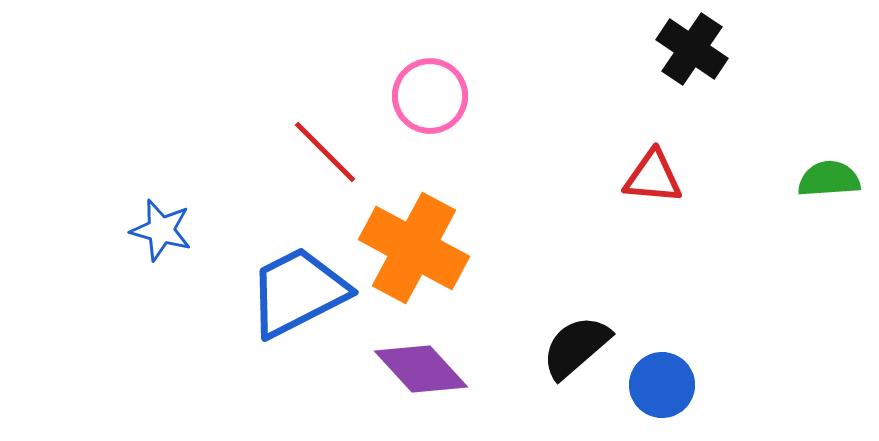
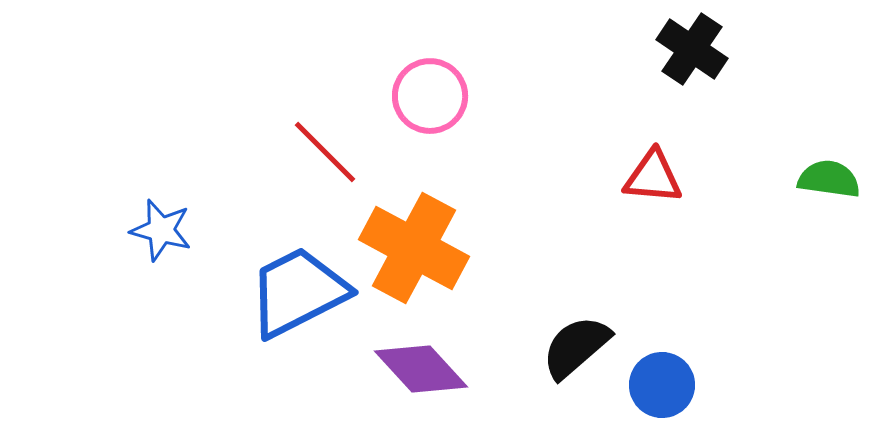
green semicircle: rotated 12 degrees clockwise
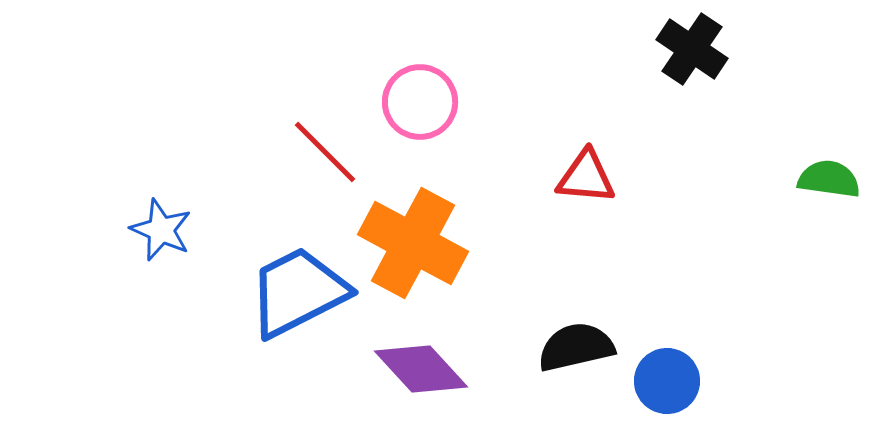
pink circle: moved 10 px left, 6 px down
red triangle: moved 67 px left
blue star: rotated 8 degrees clockwise
orange cross: moved 1 px left, 5 px up
black semicircle: rotated 28 degrees clockwise
blue circle: moved 5 px right, 4 px up
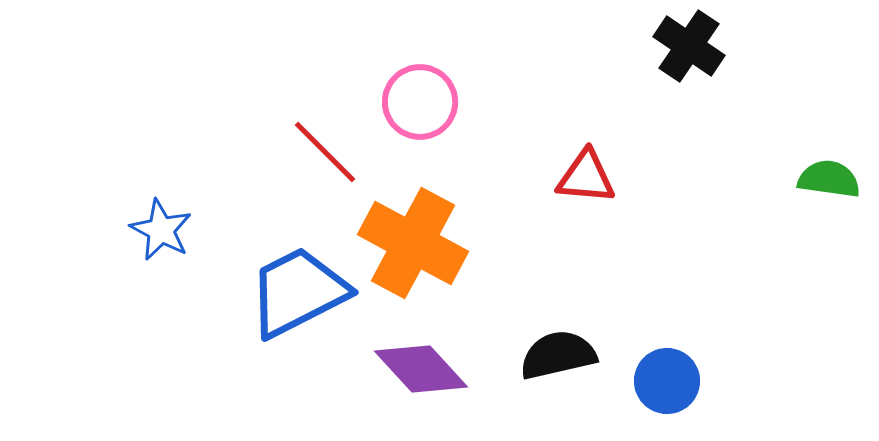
black cross: moved 3 px left, 3 px up
blue star: rotated 4 degrees clockwise
black semicircle: moved 18 px left, 8 px down
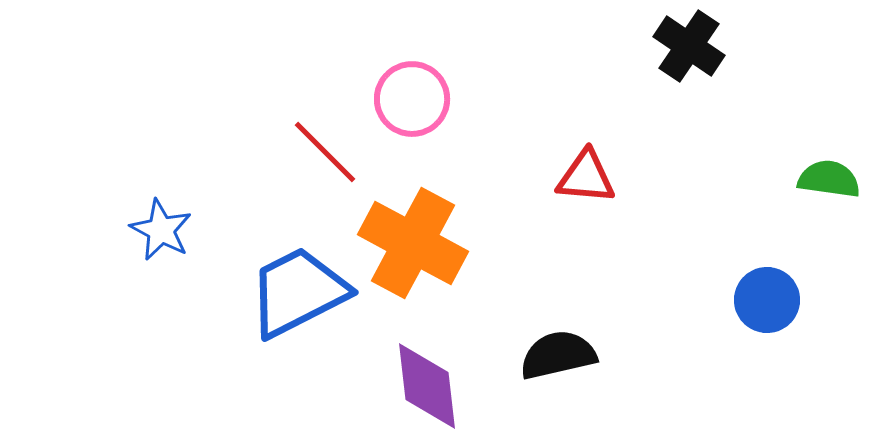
pink circle: moved 8 px left, 3 px up
purple diamond: moved 6 px right, 17 px down; rotated 36 degrees clockwise
blue circle: moved 100 px right, 81 px up
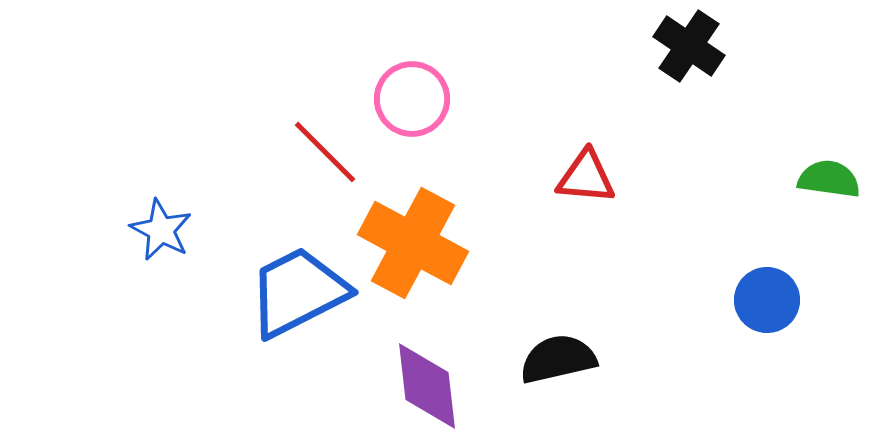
black semicircle: moved 4 px down
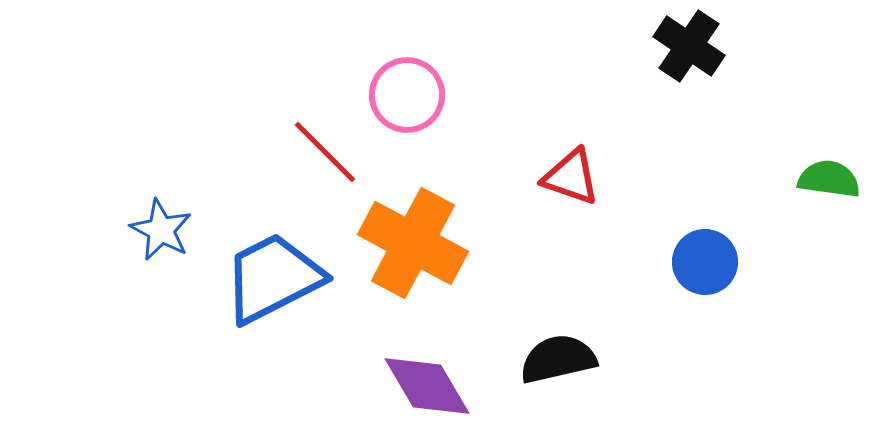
pink circle: moved 5 px left, 4 px up
red triangle: moved 15 px left; rotated 14 degrees clockwise
blue trapezoid: moved 25 px left, 14 px up
blue circle: moved 62 px left, 38 px up
purple diamond: rotated 24 degrees counterclockwise
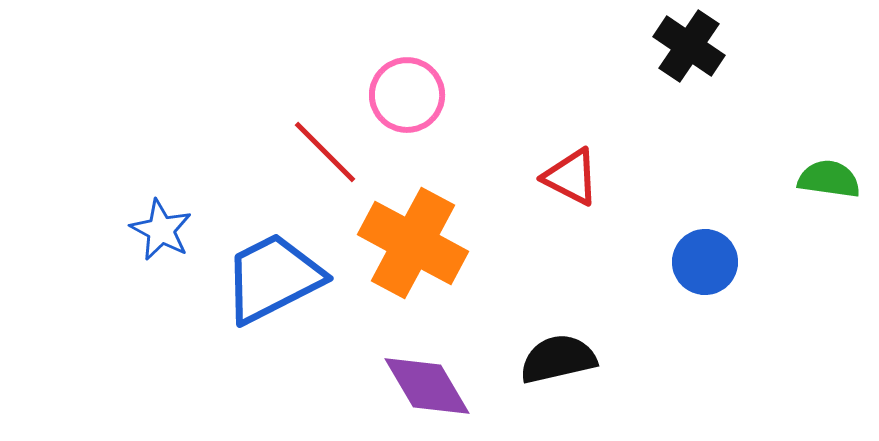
red triangle: rotated 8 degrees clockwise
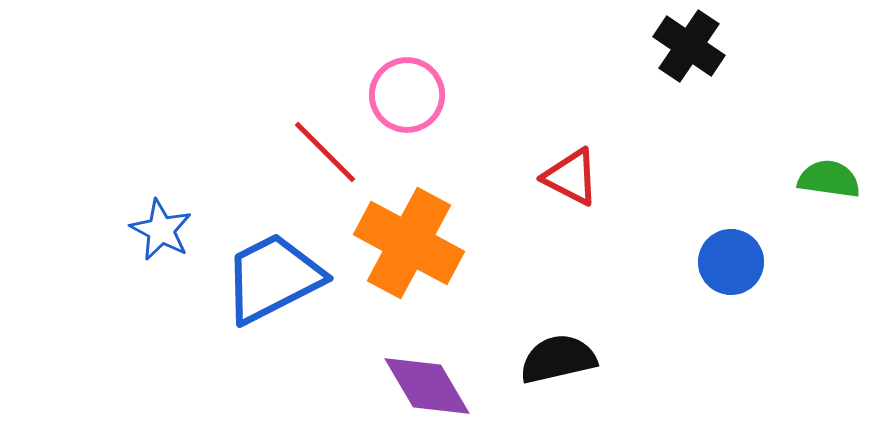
orange cross: moved 4 px left
blue circle: moved 26 px right
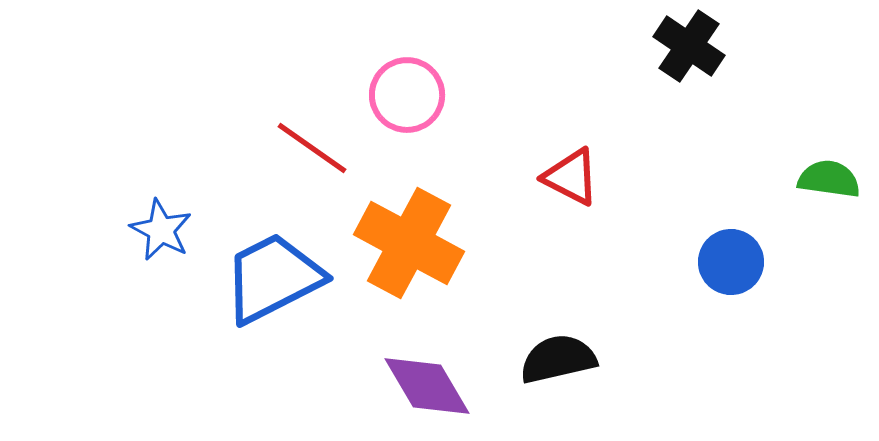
red line: moved 13 px left, 4 px up; rotated 10 degrees counterclockwise
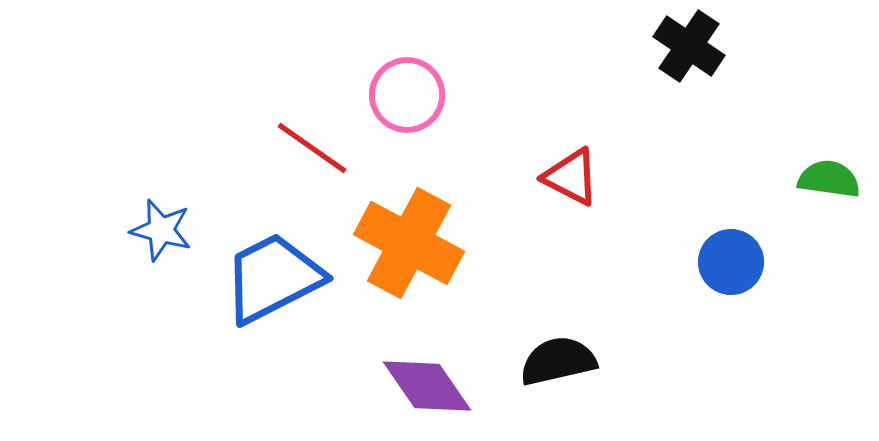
blue star: rotated 12 degrees counterclockwise
black semicircle: moved 2 px down
purple diamond: rotated 4 degrees counterclockwise
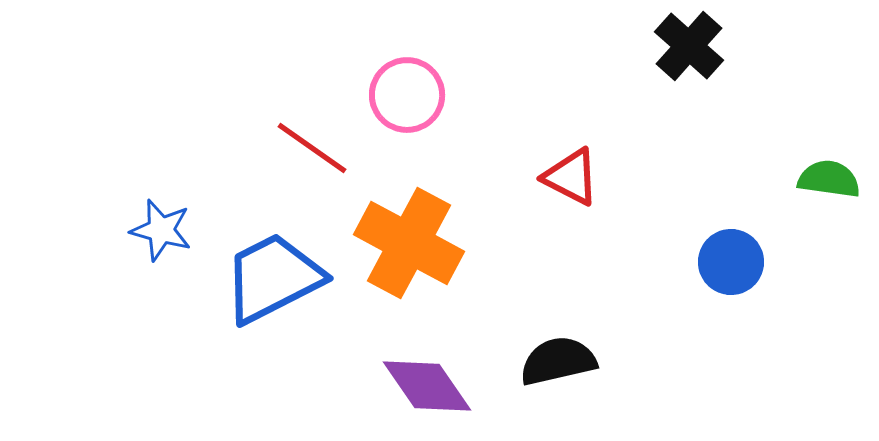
black cross: rotated 8 degrees clockwise
